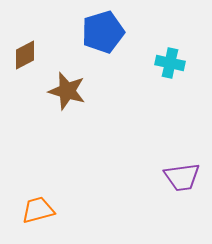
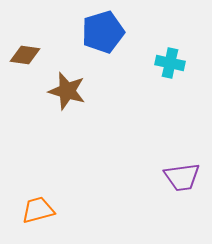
brown diamond: rotated 36 degrees clockwise
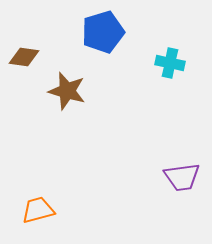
brown diamond: moved 1 px left, 2 px down
